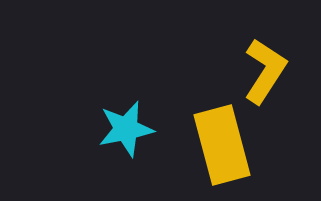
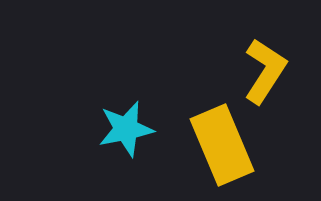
yellow rectangle: rotated 8 degrees counterclockwise
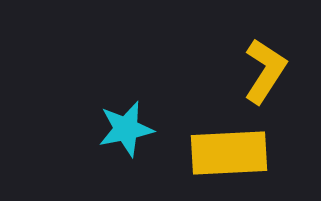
yellow rectangle: moved 7 px right, 8 px down; rotated 70 degrees counterclockwise
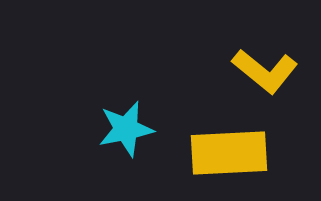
yellow L-shape: rotated 96 degrees clockwise
